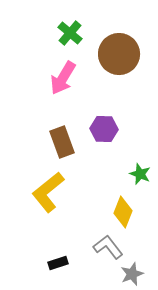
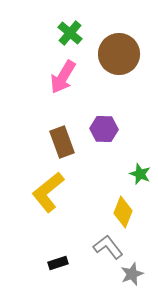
pink arrow: moved 1 px up
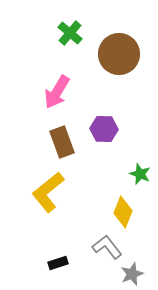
pink arrow: moved 6 px left, 15 px down
gray L-shape: moved 1 px left
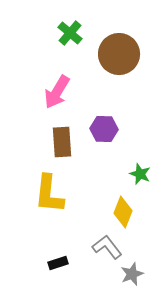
brown rectangle: rotated 16 degrees clockwise
yellow L-shape: moved 1 px right, 2 px down; rotated 45 degrees counterclockwise
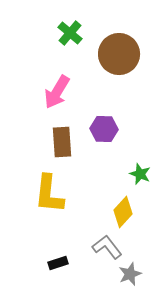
yellow diamond: rotated 20 degrees clockwise
gray star: moved 2 px left
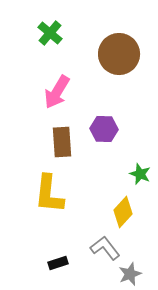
green cross: moved 20 px left
gray L-shape: moved 2 px left, 1 px down
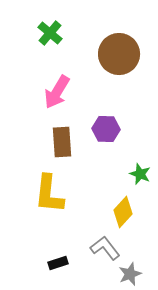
purple hexagon: moved 2 px right
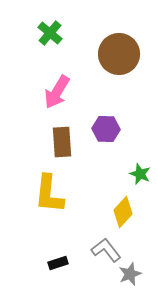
gray L-shape: moved 1 px right, 2 px down
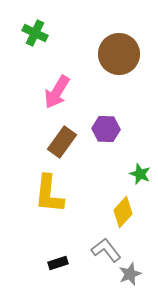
green cross: moved 15 px left; rotated 15 degrees counterclockwise
brown rectangle: rotated 40 degrees clockwise
